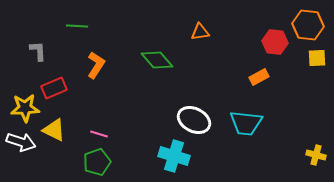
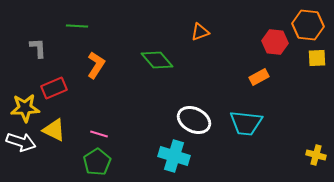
orange triangle: rotated 12 degrees counterclockwise
gray L-shape: moved 3 px up
green pentagon: rotated 12 degrees counterclockwise
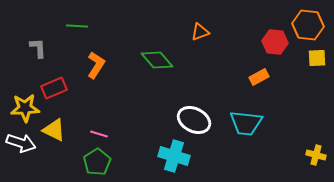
white arrow: moved 1 px down
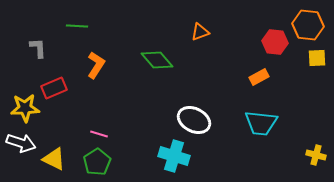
cyan trapezoid: moved 15 px right
yellow triangle: moved 29 px down
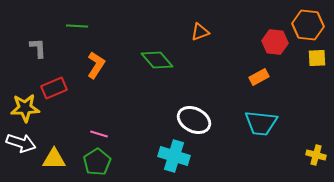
yellow triangle: rotated 25 degrees counterclockwise
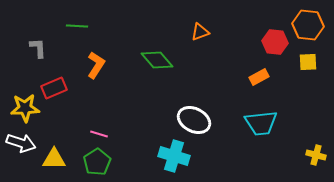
yellow square: moved 9 px left, 4 px down
cyan trapezoid: rotated 12 degrees counterclockwise
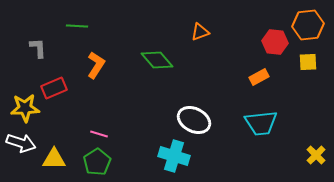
orange hexagon: rotated 12 degrees counterclockwise
yellow cross: rotated 30 degrees clockwise
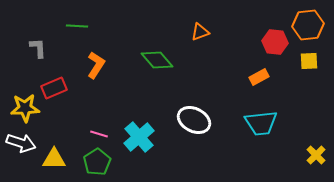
yellow square: moved 1 px right, 1 px up
cyan cross: moved 35 px left, 19 px up; rotated 32 degrees clockwise
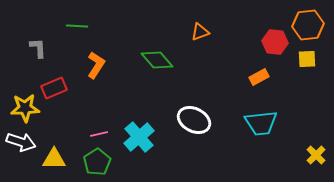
yellow square: moved 2 px left, 2 px up
pink line: rotated 30 degrees counterclockwise
white arrow: moved 1 px up
